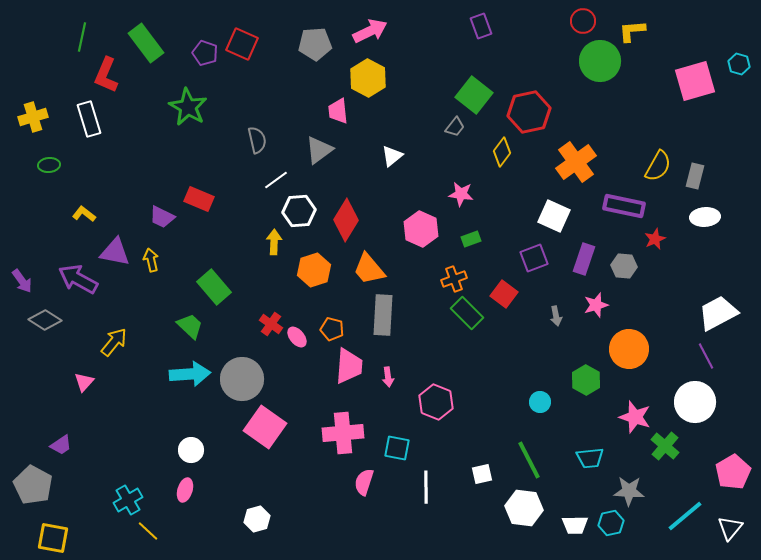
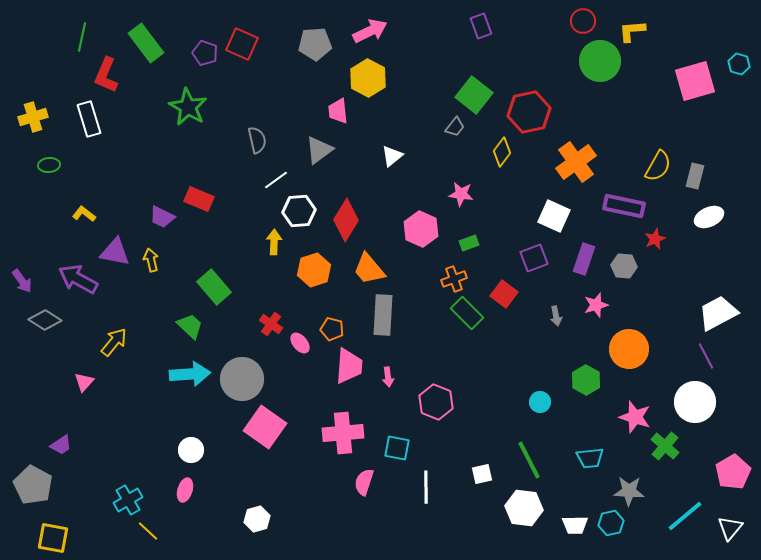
white ellipse at (705, 217): moved 4 px right; rotated 20 degrees counterclockwise
green rectangle at (471, 239): moved 2 px left, 4 px down
pink ellipse at (297, 337): moved 3 px right, 6 px down
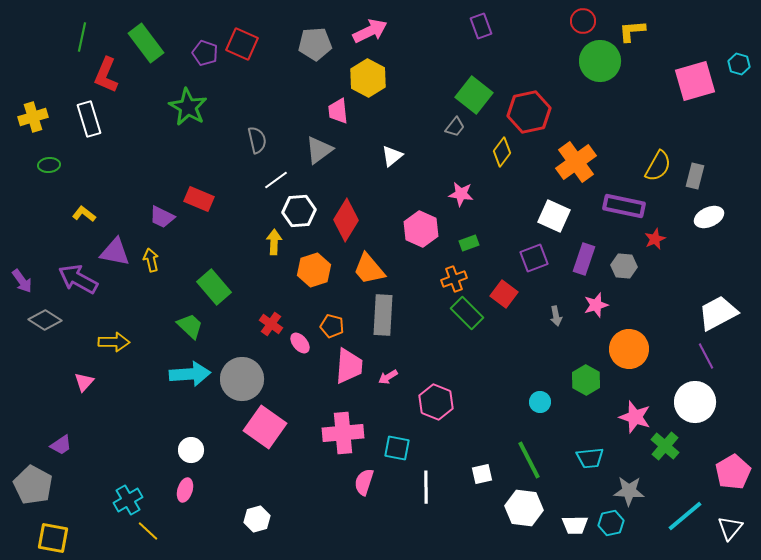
orange pentagon at (332, 329): moved 3 px up
yellow arrow at (114, 342): rotated 52 degrees clockwise
pink arrow at (388, 377): rotated 66 degrees clockwise
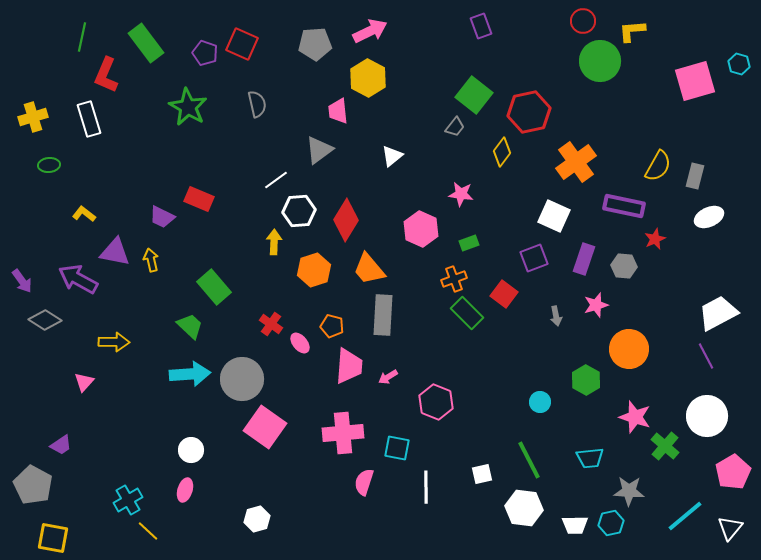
gray semicircle at (257, 140): moved 36 px up
white circle at (695, 402): moved 12 px right, 14 px down
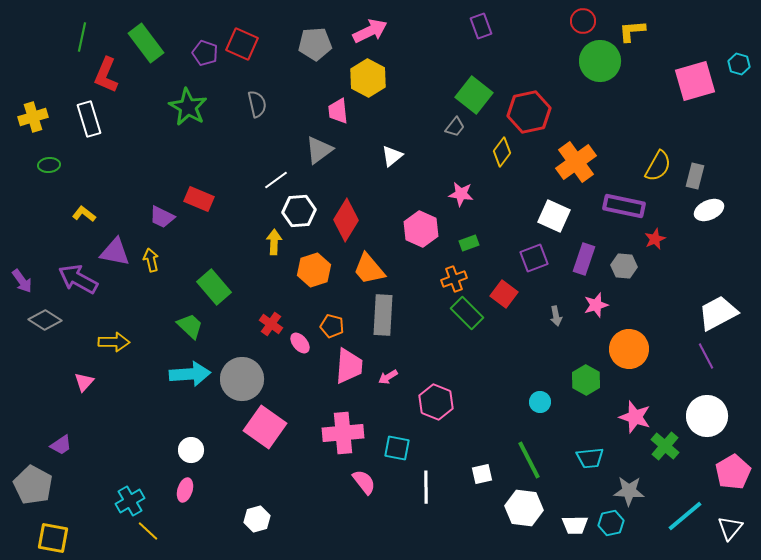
white ellipse at (709, 217): moved 7 px up
pink semicircle at (364, 482): rotated 124 degrees clockwise
cyan cross at (128, 500): moved 2 px right, 1 px down
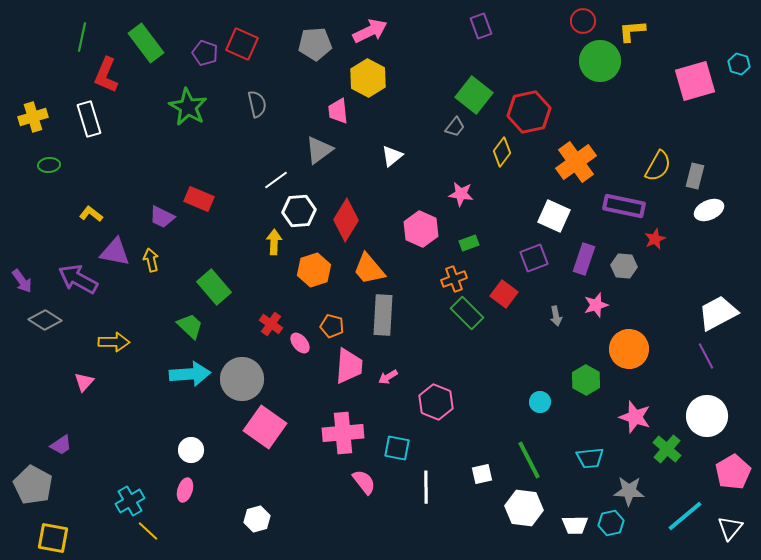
yellow L-shape at (84, 214): moved 7 px right
green cross at (665, 446): moved 2 px right, 3 px down
